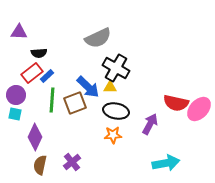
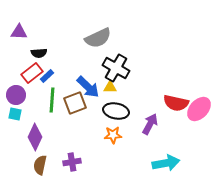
purple cross: rotated 30 degrees clockwise
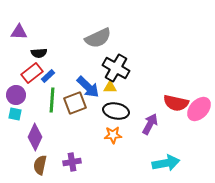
blue rectangle: moved 1 px right
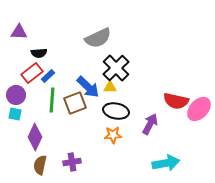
black cross: rotated 16 degrees clockwise
red semicircle: moved 2 px up
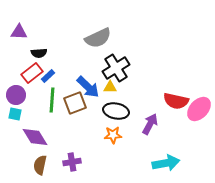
black cross: rotated 12 degrees clockwise
purple diamond: rotated 56 degrees counterclockwise
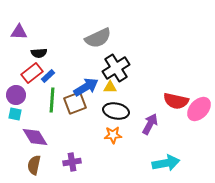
blue arrow: moved 2 px left; rotated 75 degrees counterclockwise
brown semicircle: moved 6 px left
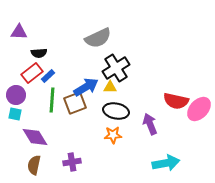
purple arrow: rotated 50 degrees counterclockwise
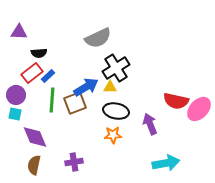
purple diamond: rotated 8 degrees clockwise
purple cross: moved 2 px right
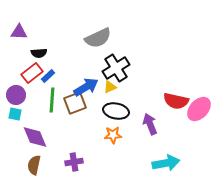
yellow triangle: rotated 24 degrees counterclockwise
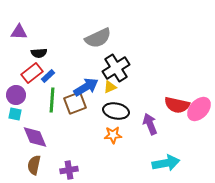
red semicircle: moved 1 px right, 4 px down
purple cross: moved 5 px left, 8 px down
